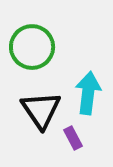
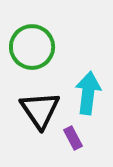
black triangle: moved 1 px left
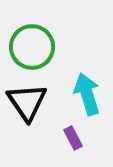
cyan arrow: moved 1 px left, 1 px down; rotated 24 degrees counterclockwise
black triangle: moved 13 px left, 8 px up
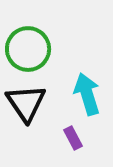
green circle: moved 4 px left, 2 px down
black triangle: moved 1 px left, 1 px down
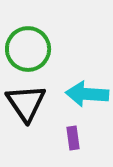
cyan arrow: rotated 69 degrees counterclockwise
purple rectangle: rotated 20 degrees clockwise
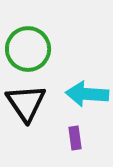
purple rectangle: moved 2 px right
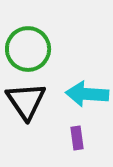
black triangle: moved 2 px up
purple rectangle: moved 2 px right
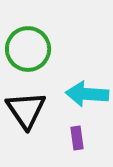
black triangle: moved 9 px down
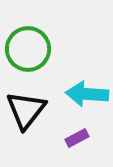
black triangle: rotated 12 degrees clockwise
purple rectangle: rotated 70 degrees clockwise
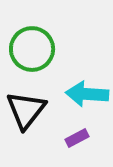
green circle: moved 4 px right
